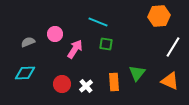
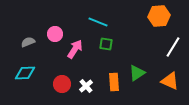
green triangle: rotated 18 degrees clockwise
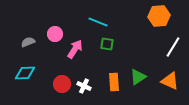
green square: moved 1 px right
green triangle: moved 1 px right, 4 px down
white cross: moved 2 px left; rotated 24 degrees counterclockwise
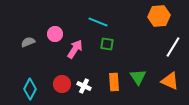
cyan diamond: moved 5 px right, 16 px down; rotated 60 degrees counterclockwise
green triangle: rotated 30 degrees counterclockwise
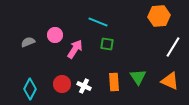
pink circle: moved 1 px down
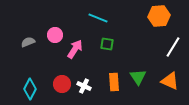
cyan line: moved 4 px up
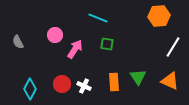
gray semicircle: moved 10 px left; rotated 96 degrees counterclockwise
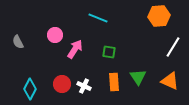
green square: moved 2 px right, 8 px down
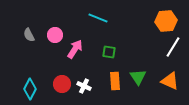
orange hexagon: moved 7 px right, 5 px down
gray semicircle: moved 11 px right, 7 px up
orange rectangle: moved 1 px right, 1 px up
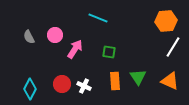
gray semicircle: moved 2 px down
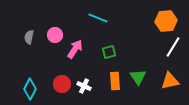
gray semicircle: rotated 40 degrees clockwise
green square: rotated 24 degrees counterclockwise
orange triangle: rotated 36 degrees counterclockwise
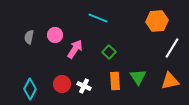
orange hexagon: moved 9 px left
white line: moved 1 px left, 1 px down
green square: rotated 32 degrees counterclockwise
